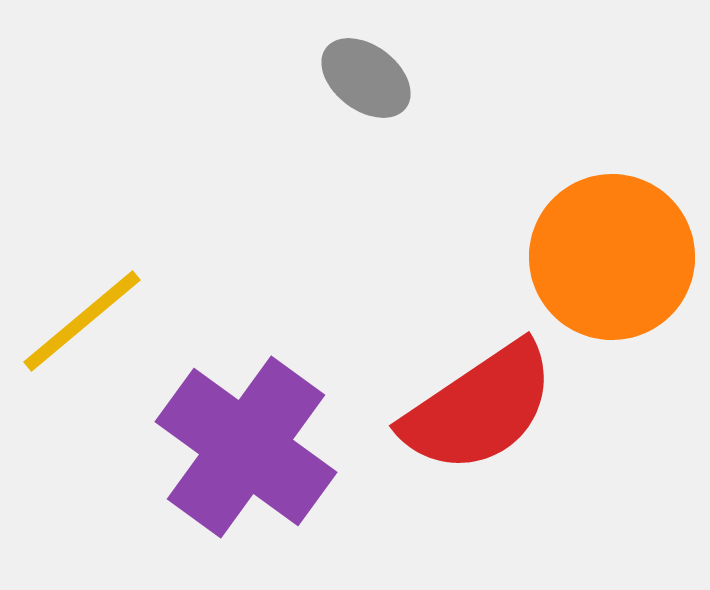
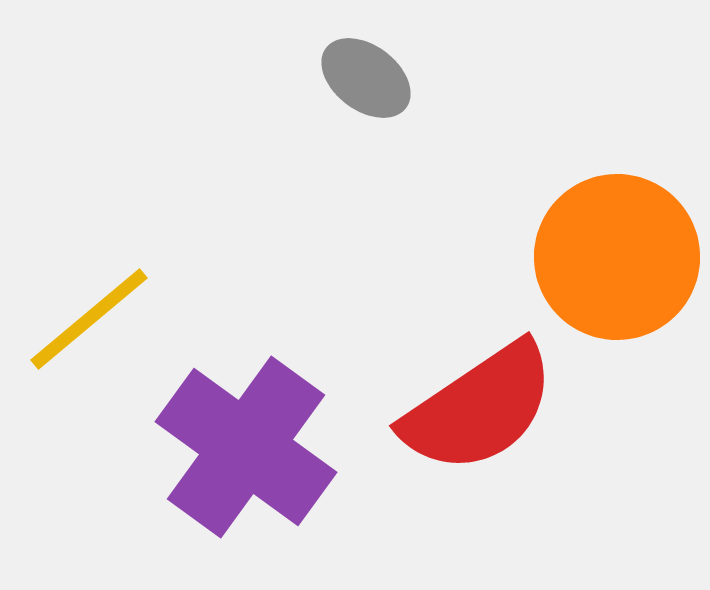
orange circle: moved 5 px right
yellow line: moved 7 px right, 2 px up
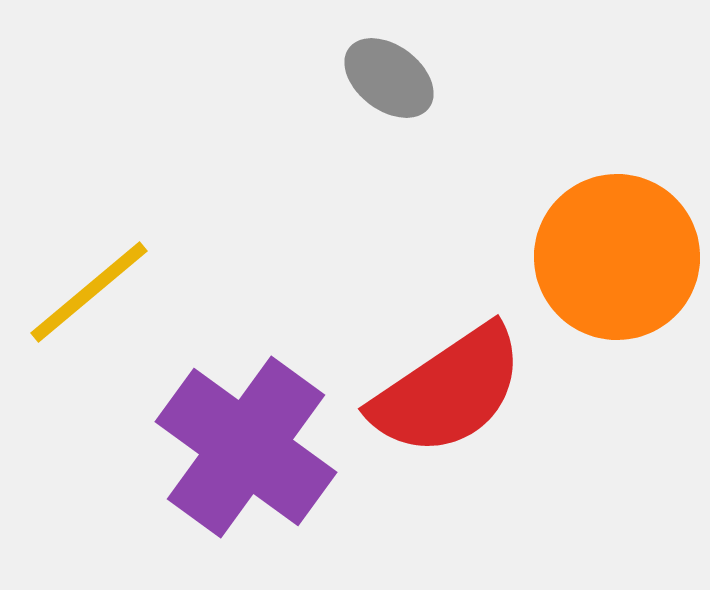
gray ellipse: moved 23 px right
yellow line: moved 27 px up
red semicircle: moved 31 px left, 17 px up
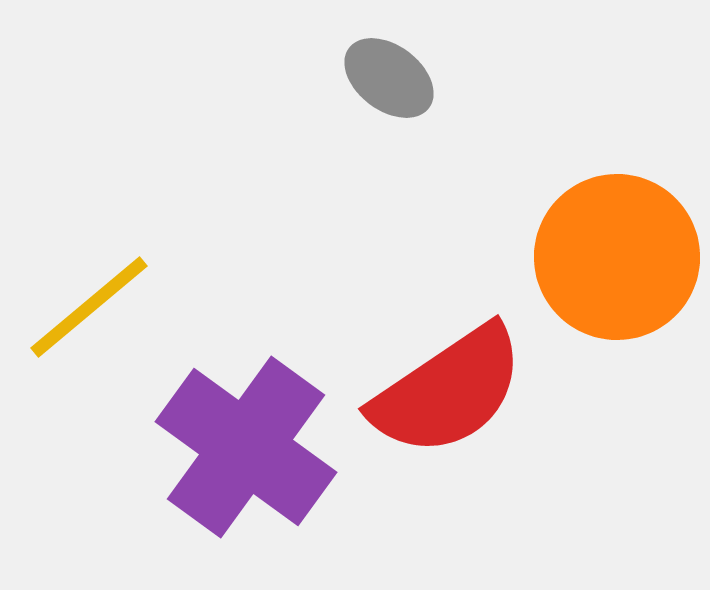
yellow line: moved 15 px down
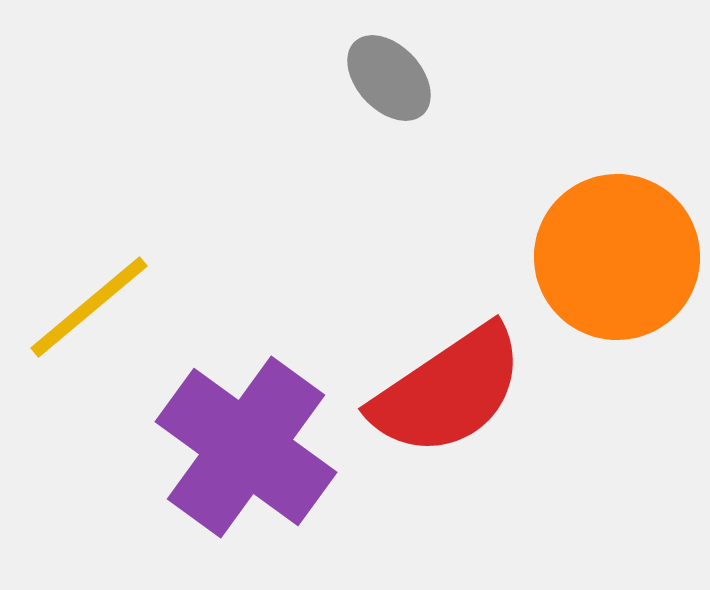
gray ellipse: rotated 10 degrees clockwise
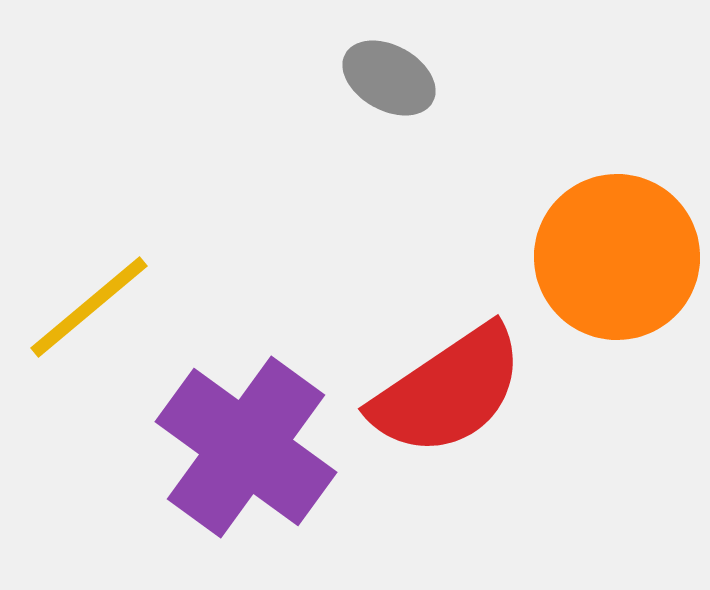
gray ellipse: rotated 18 degrees counterclockwise
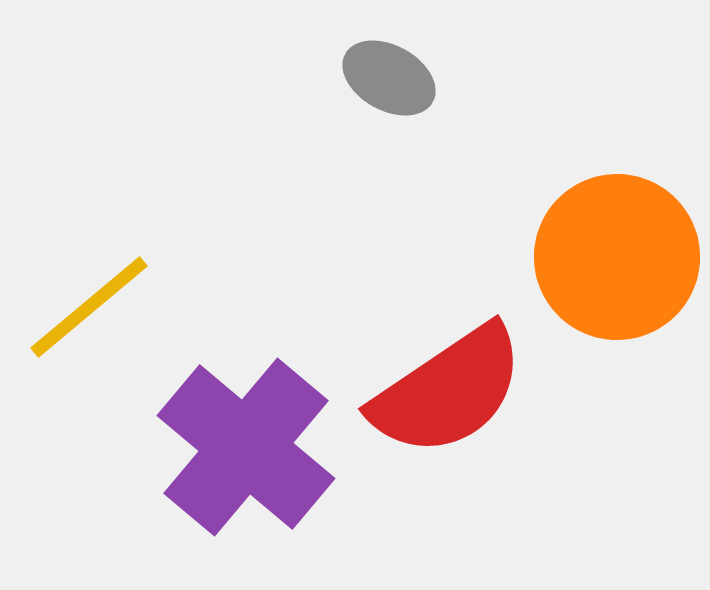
purple cross: rotated 4 degrees clockwise
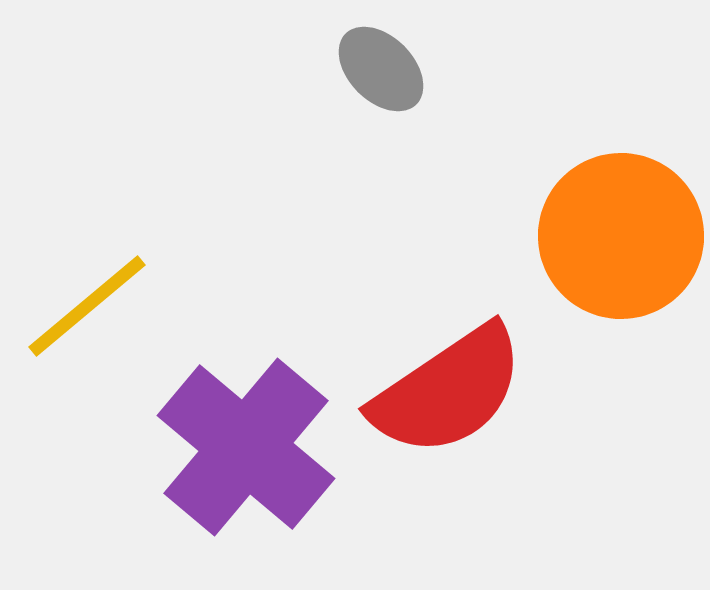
gray ellipse: moved 8 px left, 9 px up; rotated 16 degrees clockwise
orange circle: moved 4 px right, 21 px up
yellow line: moved 2 px left, 1 px up
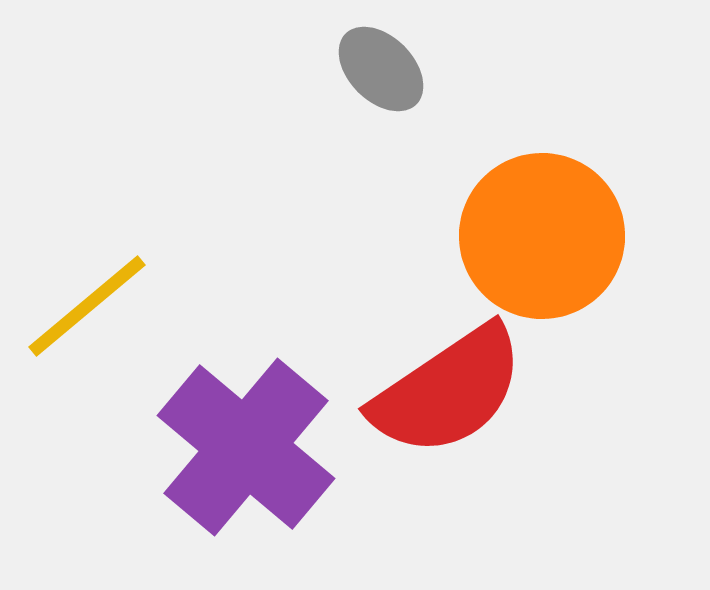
orange circle: moved 79 px left
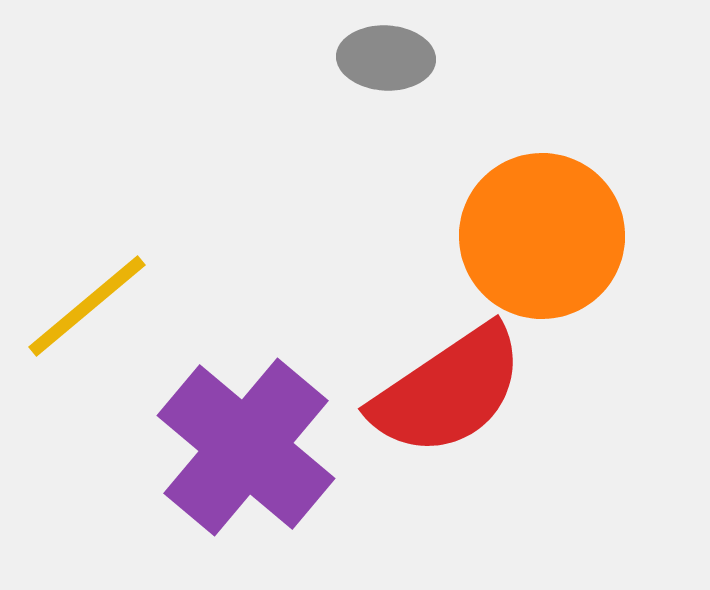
gray ellipse: moved 5 px right, 11 px up; rotated 42 degrees counterclockwise
